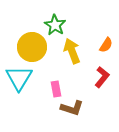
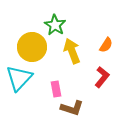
cyan triangle: rotated 12 degrees clockwise
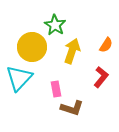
yellow arrow: rotated 40 degrees clockwise
red L-shape: moved 1 px left
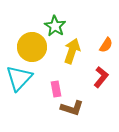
green star: moved 1 px down
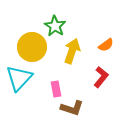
orange semicircle: rotated 21 degrees clockwise
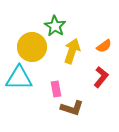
orange semicircle: moved 2 px left, 1 px down
cyan triangle: rotated 48 degrees clockwise
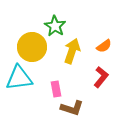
cyan triangle: rotated 8 degrees counterclockwise
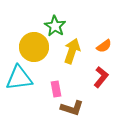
yellow circle: moved 2 px right
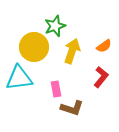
green star: rotated 20 degrees clockwise
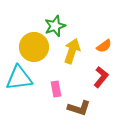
brown L-shape: moved 7 px right
